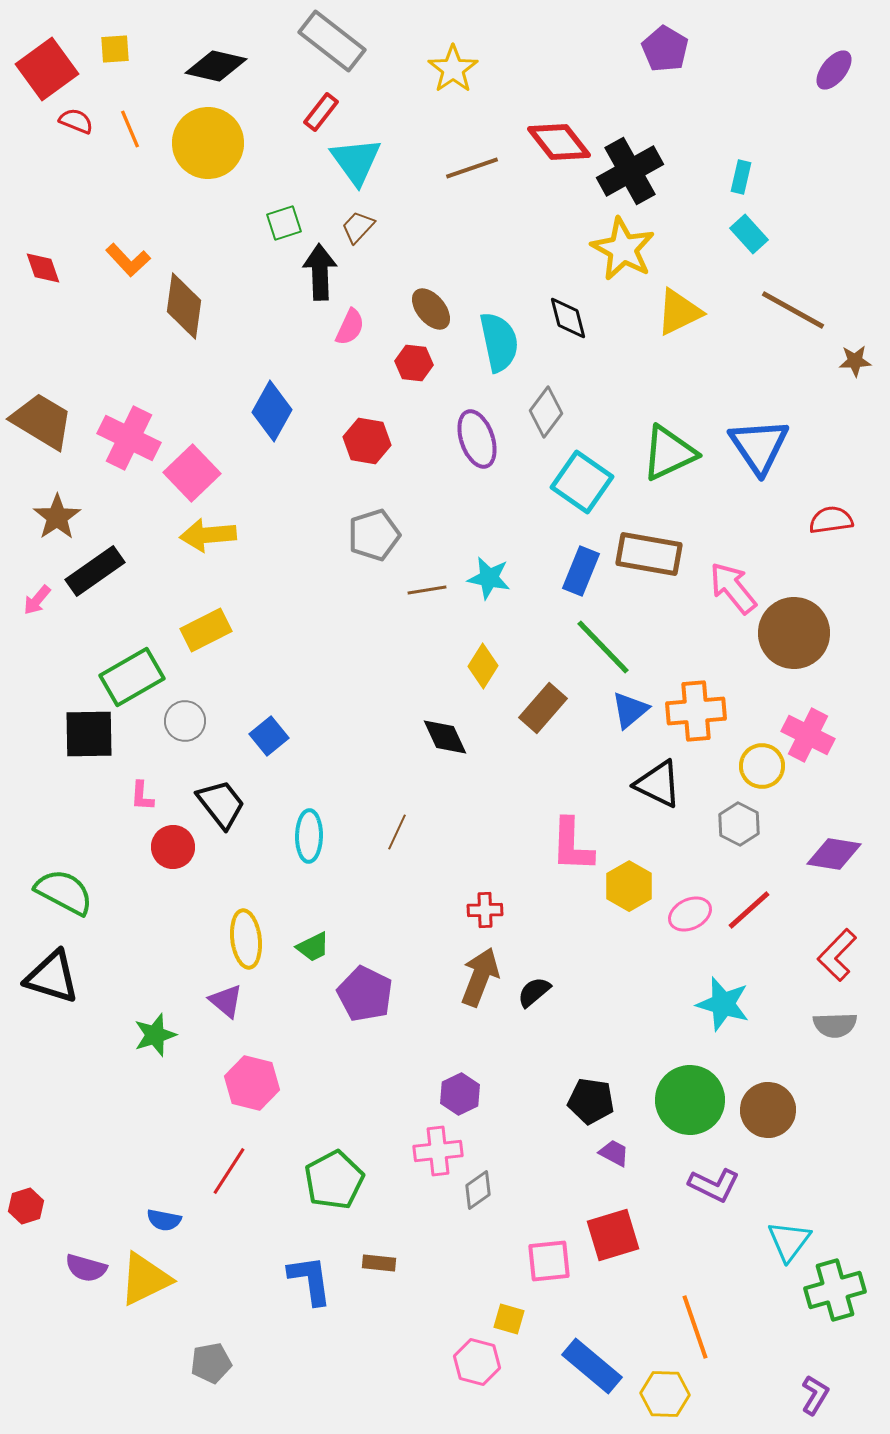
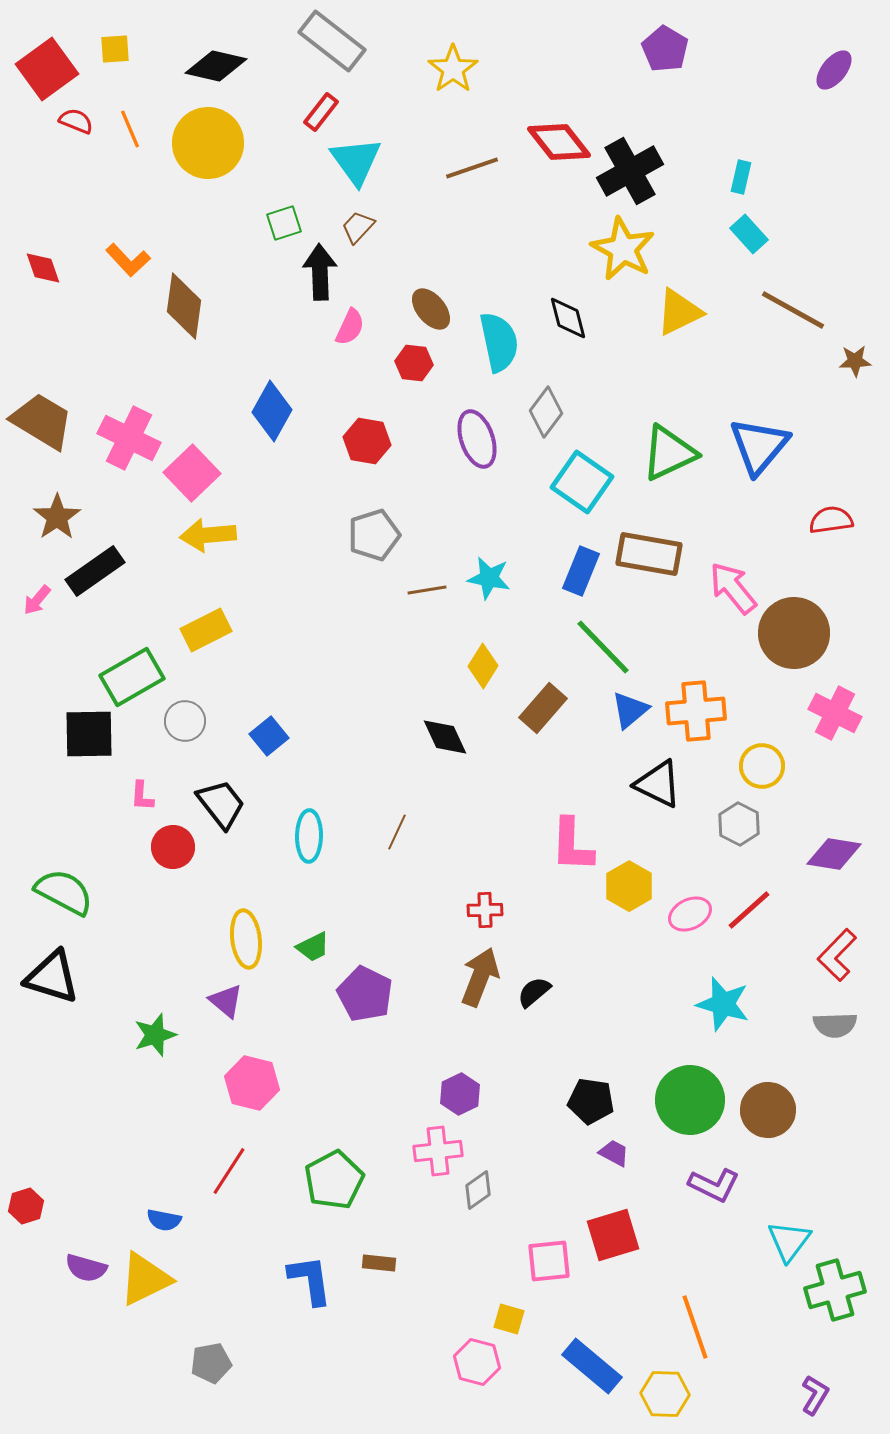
blue triangle at (759, 446): rotated 14 degrees clockwise
pink cross at (808, 735): moved 27 px right, 22 px up
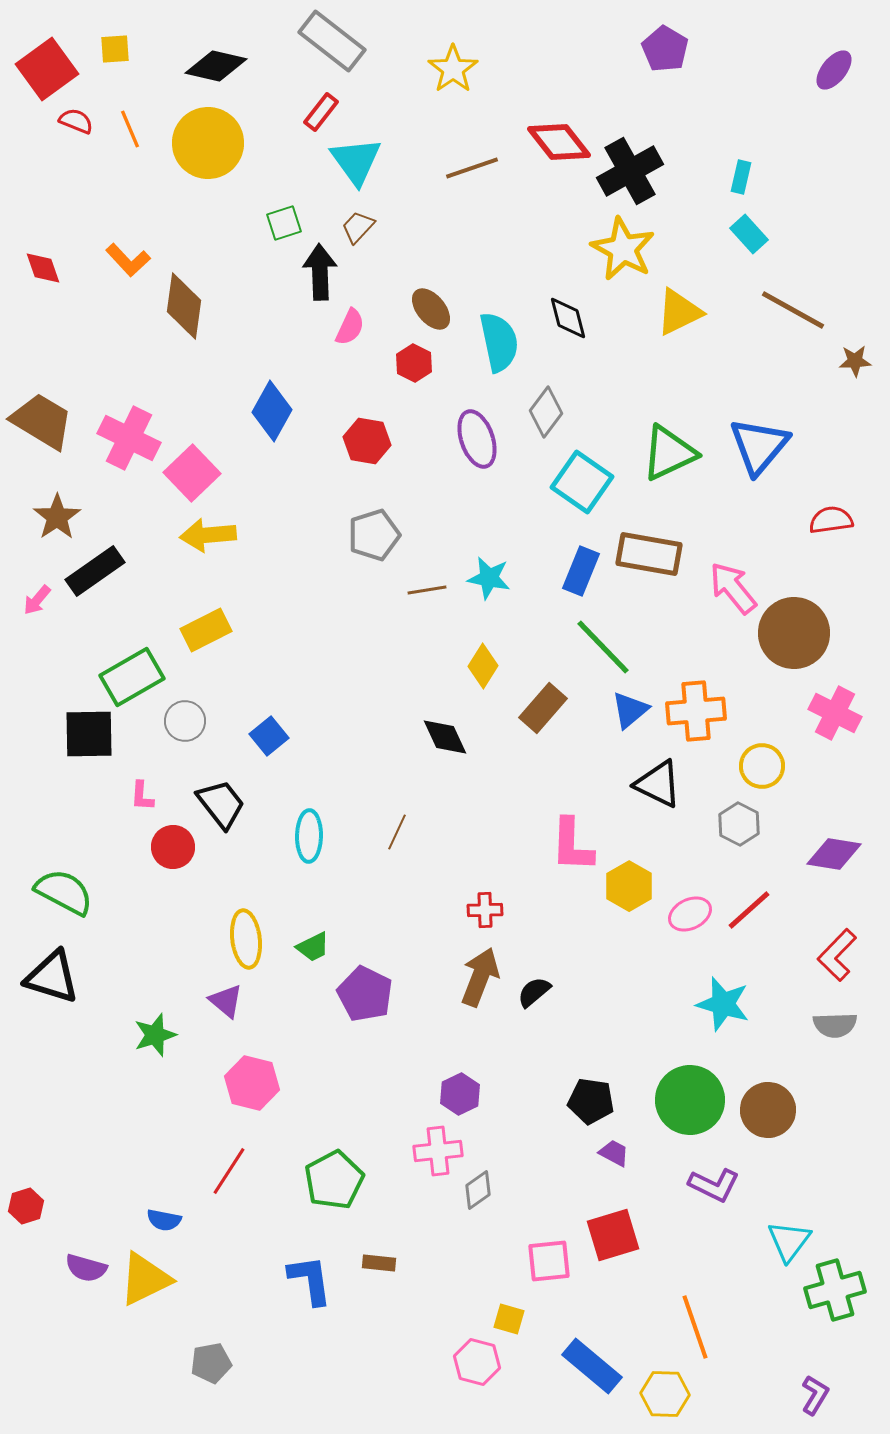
red hexagon at (414, 363): rotated 21 degrees clockwise
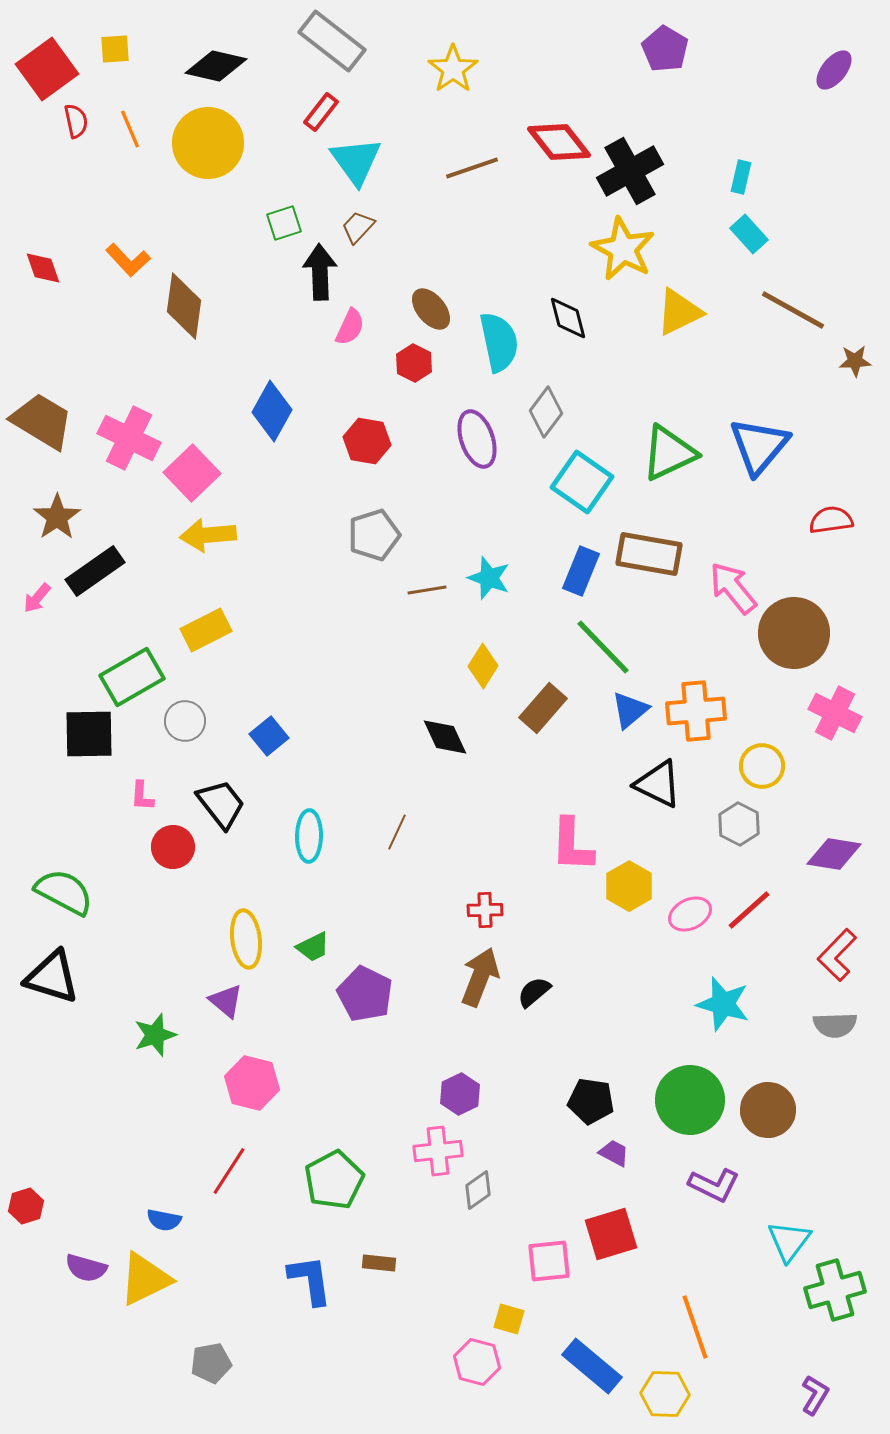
red semicircle at (76, 121): rotated 56 degrees clockwise
cyan star at (489, 578): rotated 9 degrees clockwise
pink arrow at (37, 600): moved 2 px up
red square at (613, 1235): moved 2 px left, 1 px up
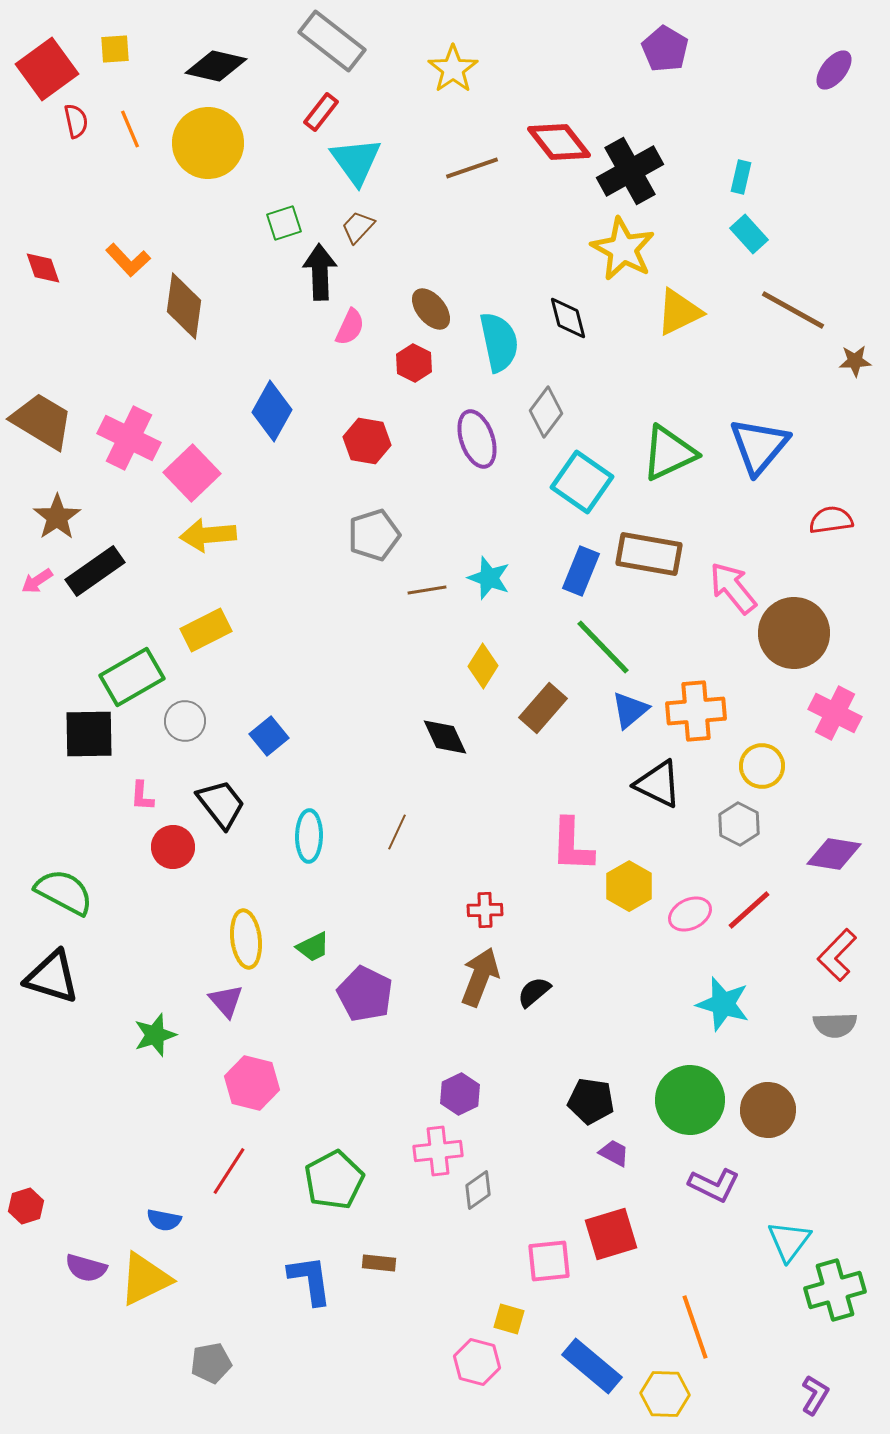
pink arrow at (37, 598): moved 17 px up; rotated 16 degrees clockwise
purple triangle at (226, 1001): rotated 9 degrees clockwise
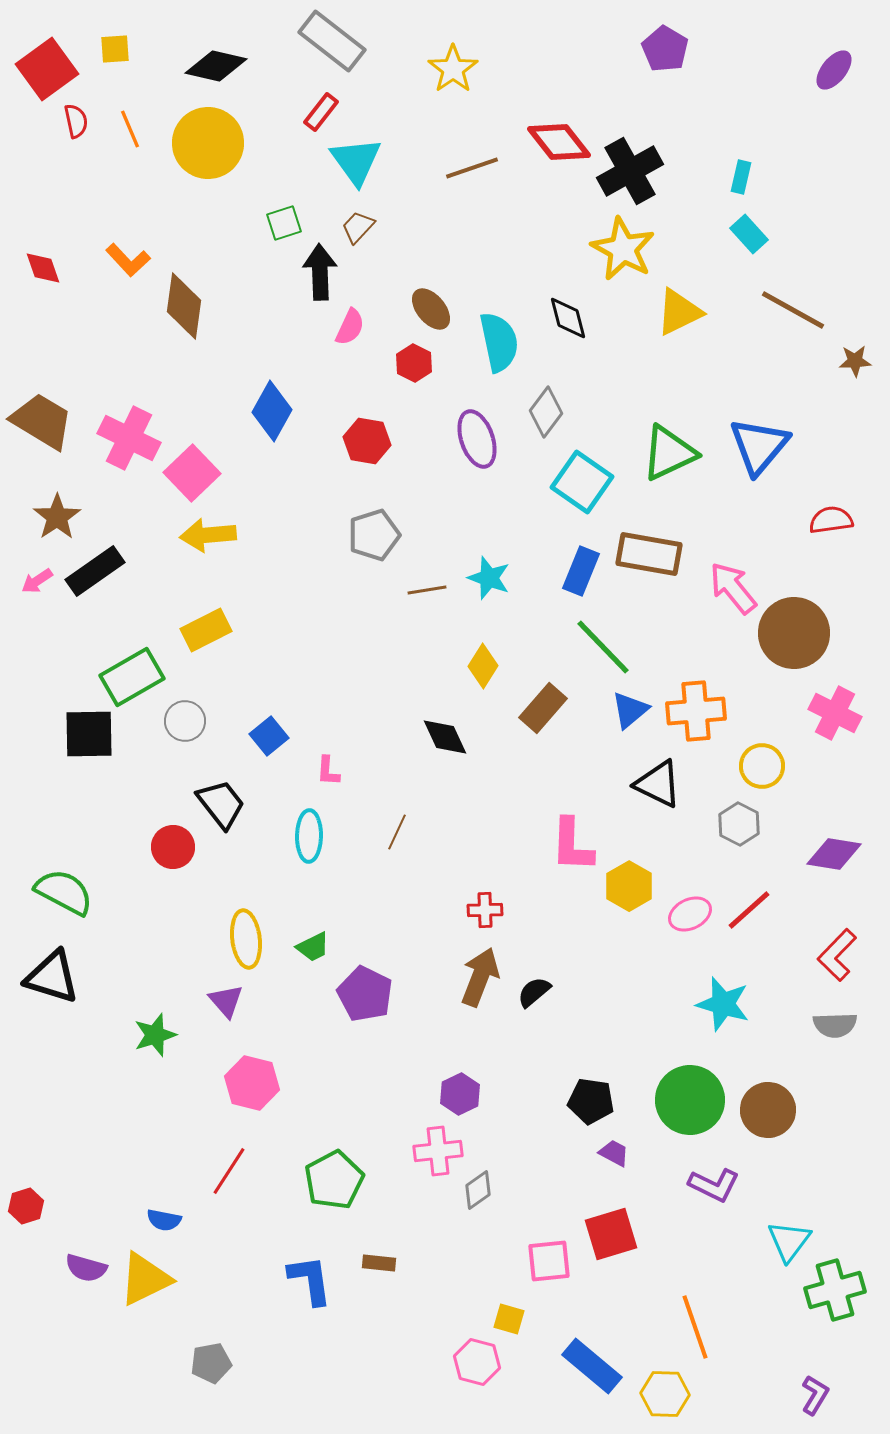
pink L-shape at (142, 796): moved 186 px right, 25 px up
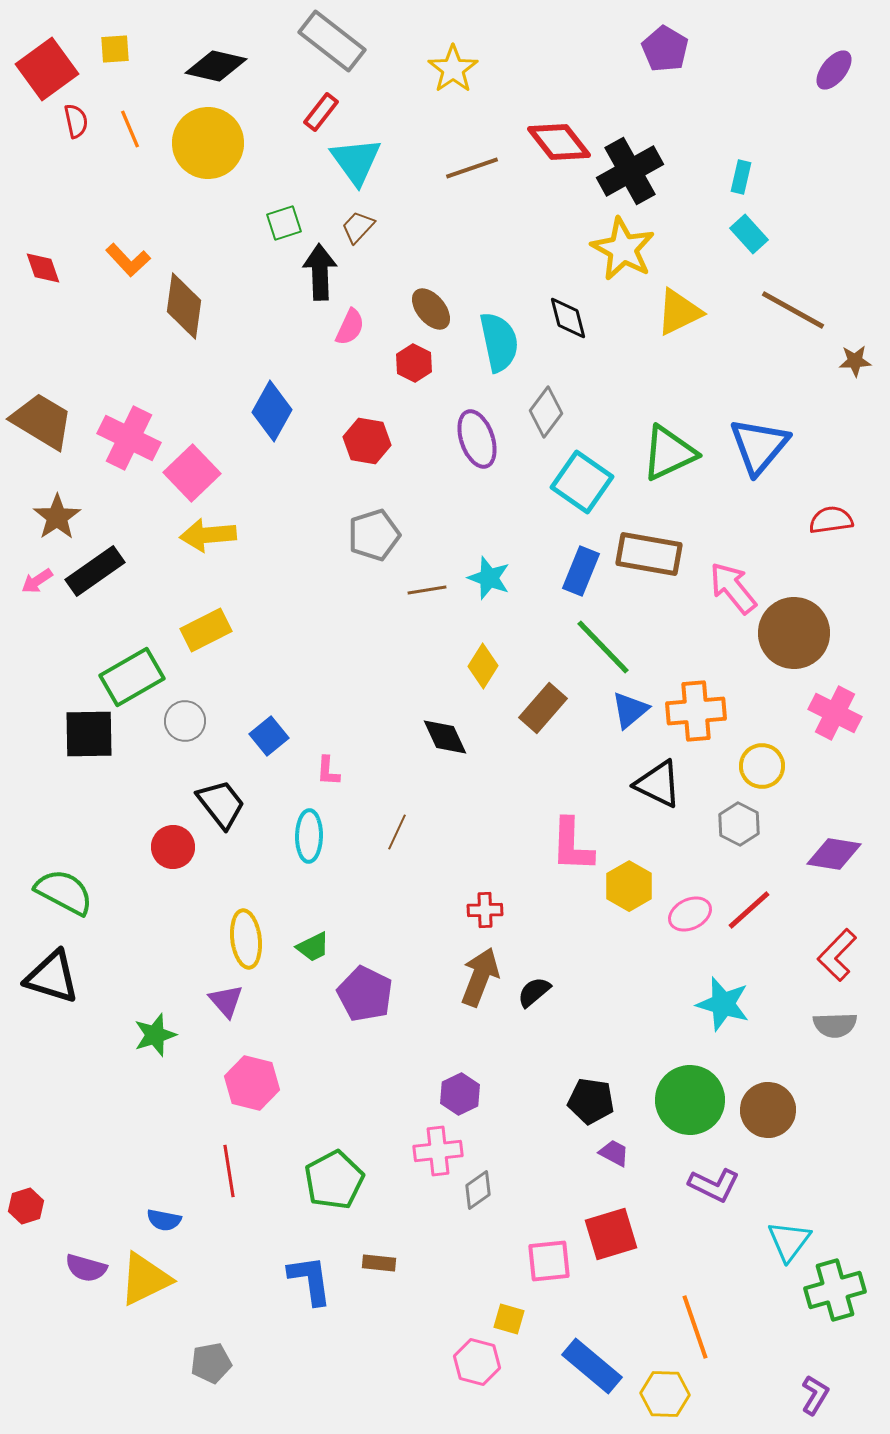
red line at (229, 1171): rotated 42 degrees counterclockwise
